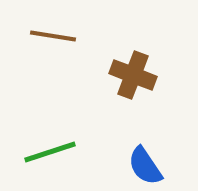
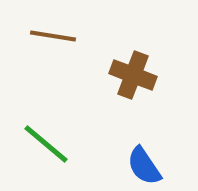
green line: moved 4 px left, 8 px up; rotated 58 degrees clockwise
blue semicircle: moved 1 px left
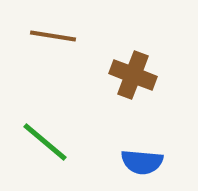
green line: moved 1 px left, 2 px up
blue semicircle: moved 2 px left, 4 px up; rotated 51 degrees counterclockwise
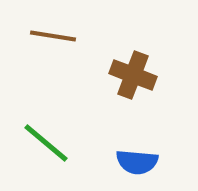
green line: moved 1 px right, 1 px down
blue semicircle: moved 5 px left
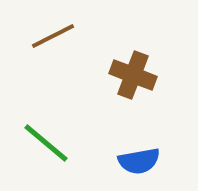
brown line: rotated 36 degrees counterclockwise
blue semicircle: moved 2 px right, 1 px up; rotated 15 degrees counterclockwise
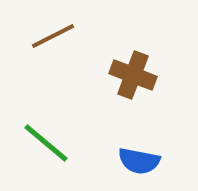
blue semicircle: rotated 21 degrees clockwise
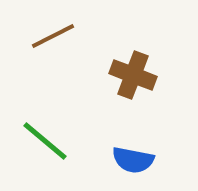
green line: moved 1 px left, 2 px up
blue semicircle: moved 6 px left, 1 px up
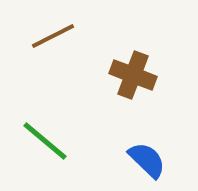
blue semicircle: moved 14 px right; rotated 147 degrees counterclockwise
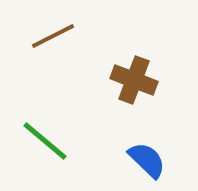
brown cross: moved 1 px right, 5 px down
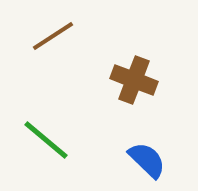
brown line: rotated 6 degrees counterclockwise
green line: moved 1 px right, 1 px up
